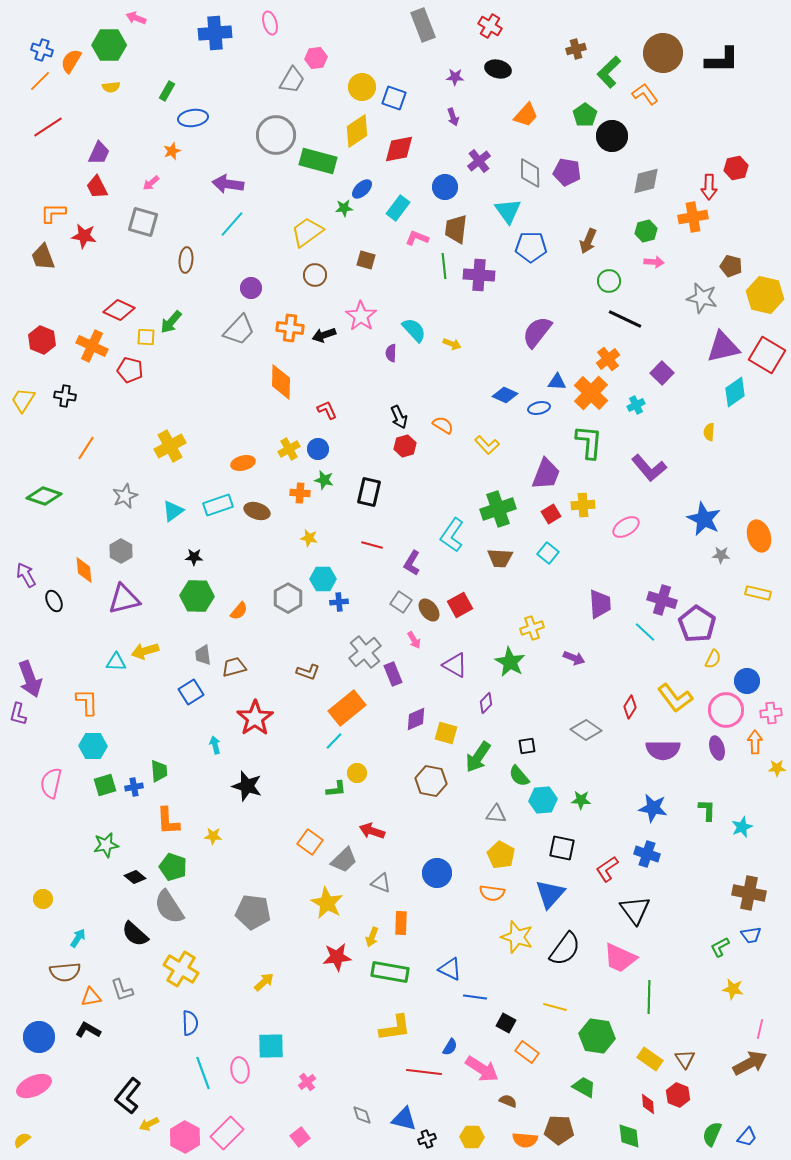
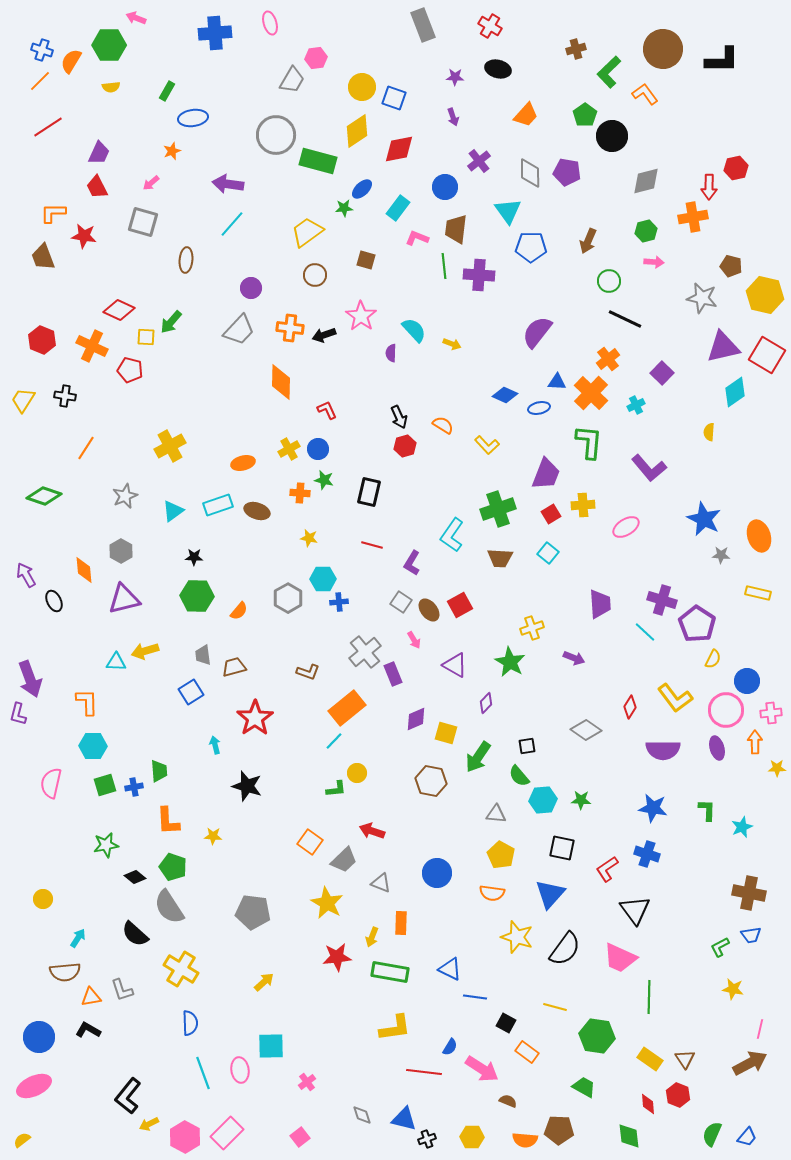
brown circle at (663, 53): moved 4 px up
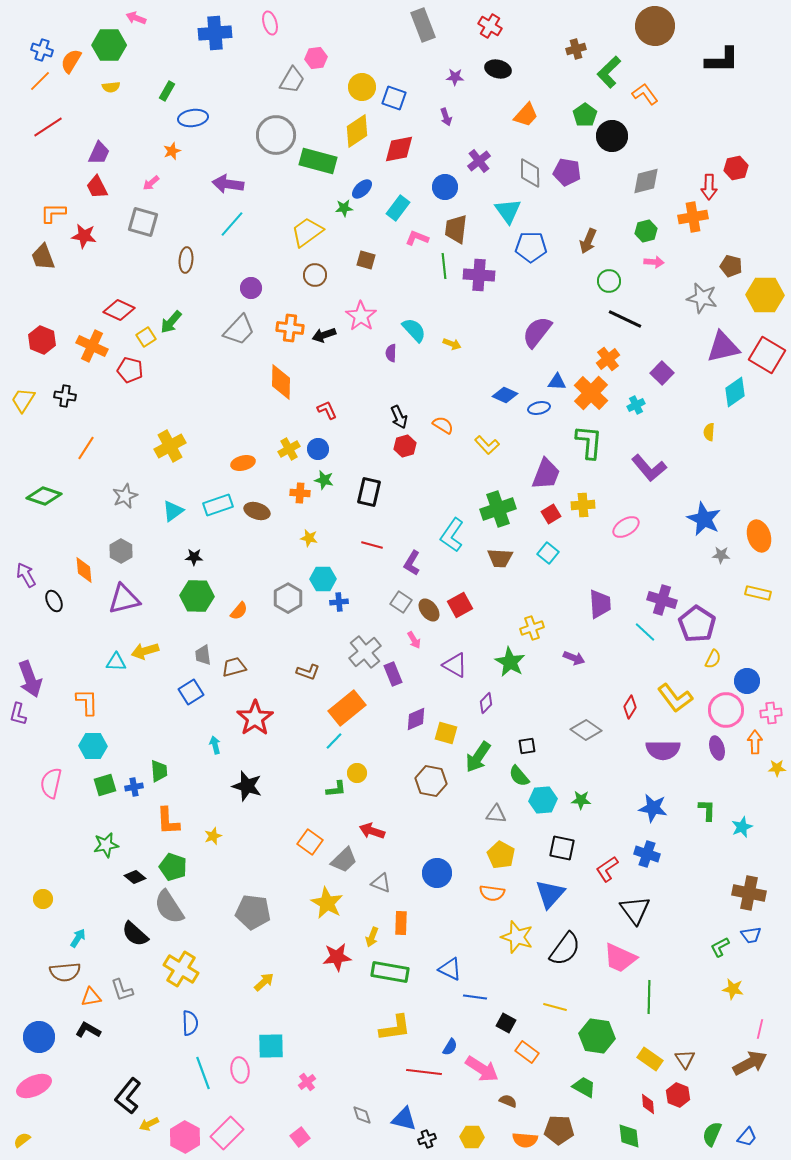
brown circle at (663, 49): moved 8 px left, 23 px up
purple arrow at (453, 117): moved 7 px left
yellow hexagon at (765, 295): rotated 12 degrees counterclockwise
yellow square at (146, 337): rotated 36 degrees counterclockwise
yellow star at (213, 836): rotated 24 degrees counterclockwise
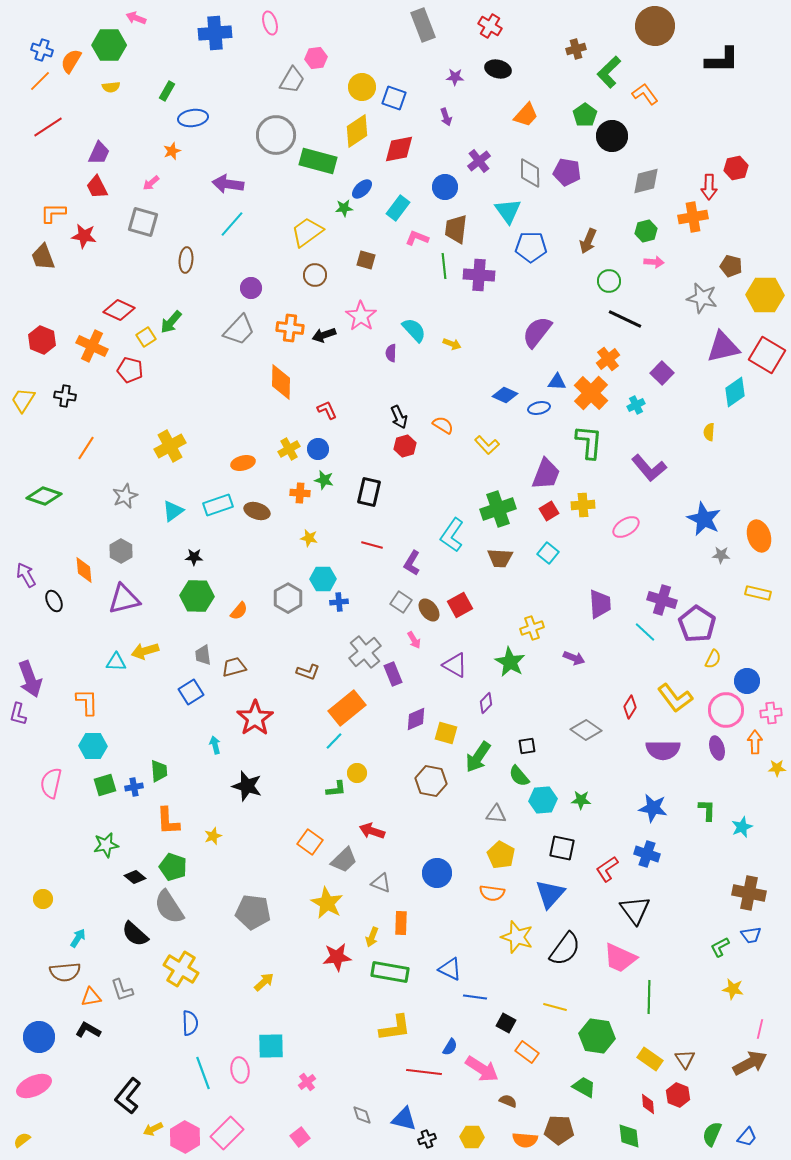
red square at (551, 514): moved 2 px left, 3 px up
yellow arrow at (149, 1124): moved 4 px right, 5 px down
